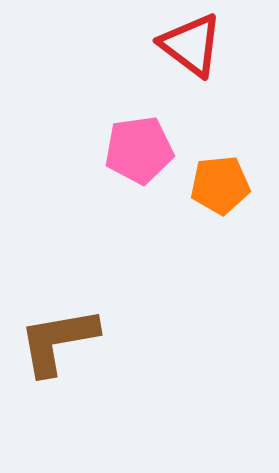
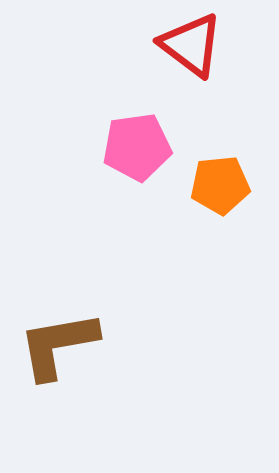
pink pentagon: moved 2 px left, 3 px up
brown L-shape: moved 4 px down
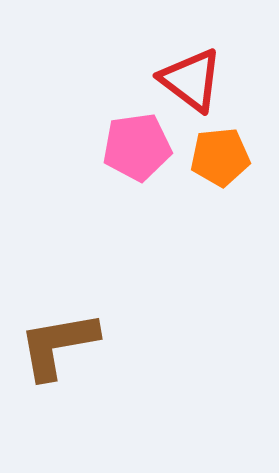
red triangle: moved 35 px down
orange pentagon: moved 28 px up
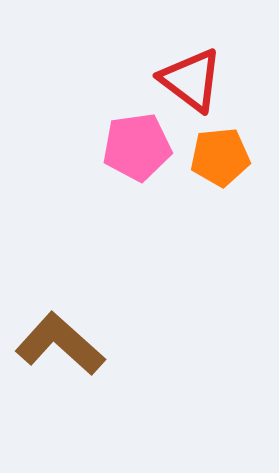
brown L-shape: moved 2 px right, 1 px up; rotated 52 degrees clockwise
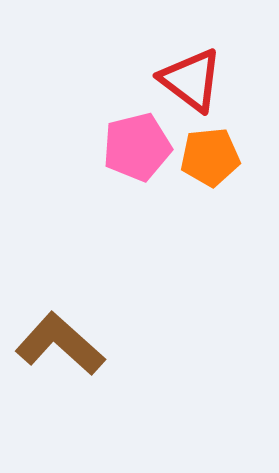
pink pentagon: rotated 6 degrees counterclockwise
orange pentagon: moved 10 px left
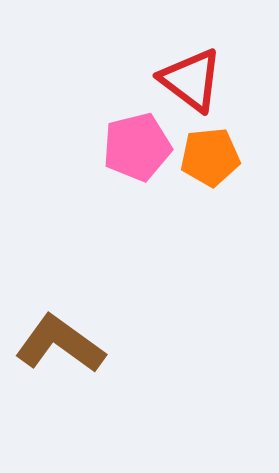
brown L-shape: rotated 6 degrees counterclockwise
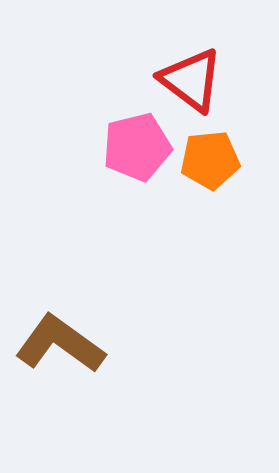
orange pentagon: moved 3 px down
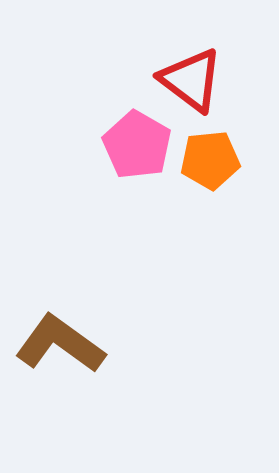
pink pentagon: moved 2 px up; rotated 28 degrees counterclockwise
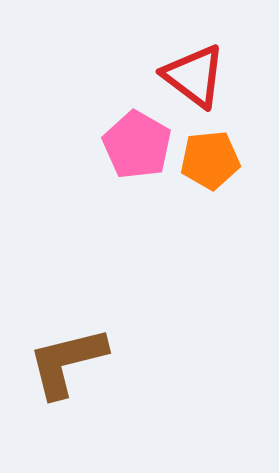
red triangle: moved 3 px right, 4 px up
brown L-shape: moved 7 px right, 18 px down; rotated 50 degrees counterclockwise
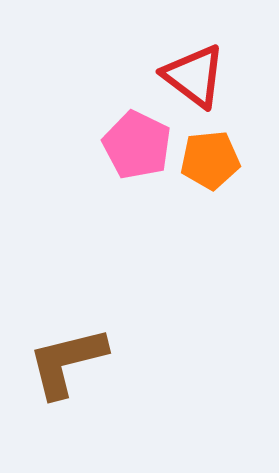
pink pentagon: rotated 4 degrees counterclockwise
